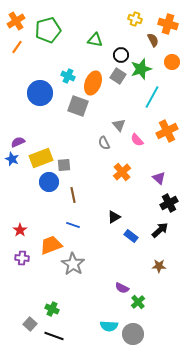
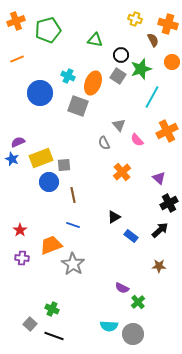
orange cross at (16, 21): rotated 12 degrees clockwise
orange line at (17, 47): moved 12 px down; rotated 32 degrees clockwise
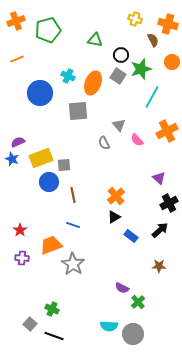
gray square at (78, 106): moved 5 px down; rotated 25 degrees counterclockwise
orange cross at (122, 172): moved 6 px left, 24 px down
